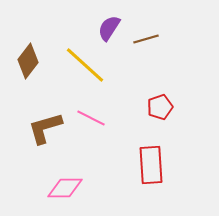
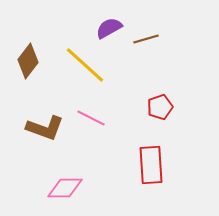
purple semicircle: rotated 28 degrees clockwise
brown L-shape: rotated 144 degrees counterclockwise
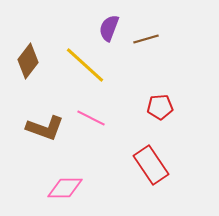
purple semicircle: rotated 40 degrees counterclockwise
red pentagon: rotated 15 degrees clockwise
red rectangle: rotated 30 degrees counterclockwise
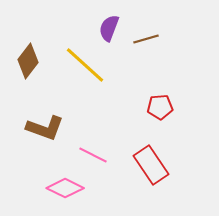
pink line: moved 2 px right, 37 px down
pink diamond: rotated 27 degrees clockwise
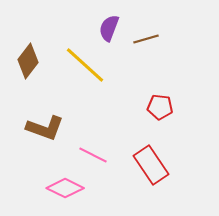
red pentagon: rotated 10 degrees clockwise
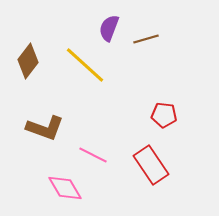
red pentagon: moved 4 px right, 8 px down
pink diamond: rotated 33 degrees clockwise
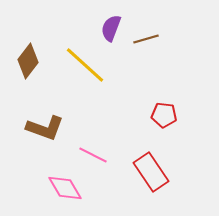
purple semicircle: moved 2 px right
red rectangle: moved 7 px down
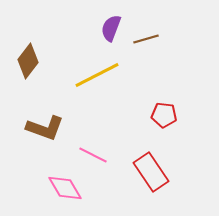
yellow line: moved 12 px right, 10 px down; rotated 69 degrees counterclockwise
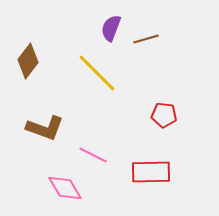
yellow line: moved 2 px up; rotated 72 degrees clockwise
red rectangle: rotated 57 degrees counterclockwise
